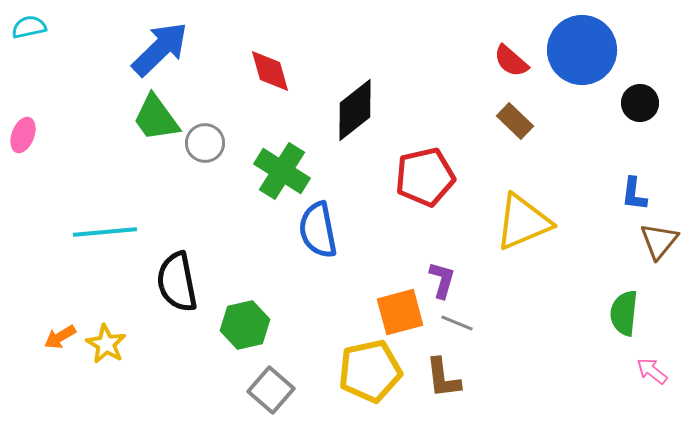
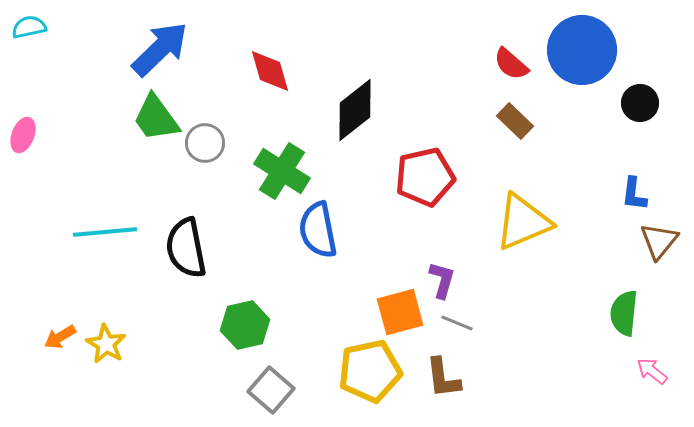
red semicircle: moved 3 px down
black semicircle: moved 9 px right, 34 px up
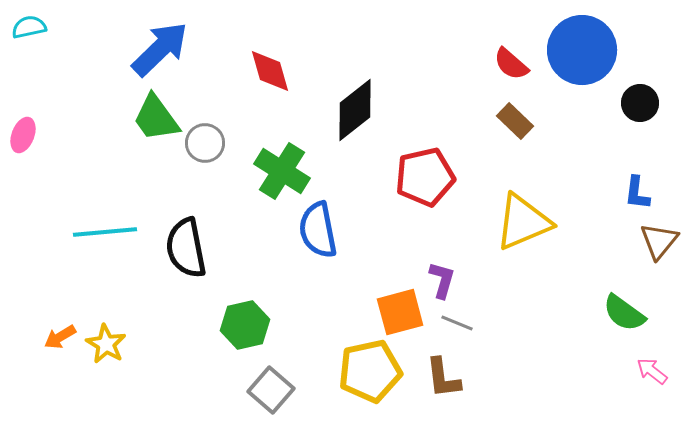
blue L-shape: moved 3 px right, 1 px up
green semicircle: rotated 60 degrees counterclockwise
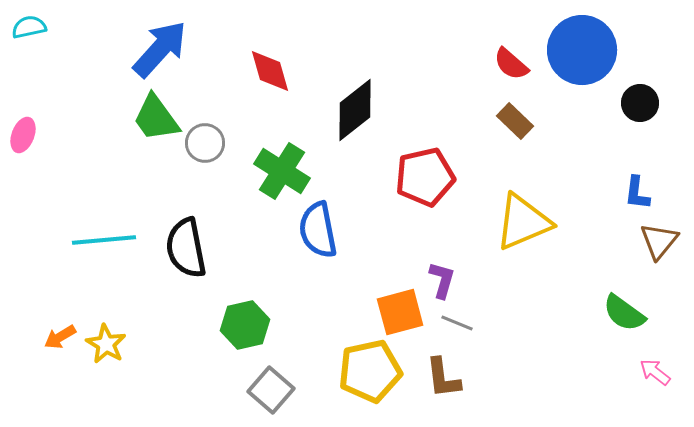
blue arrow: rotated 4 degrees counterclockwise
cyan line: moved 1 px left, 8 px down
pink arrow: moved 3 px right, 1 px down
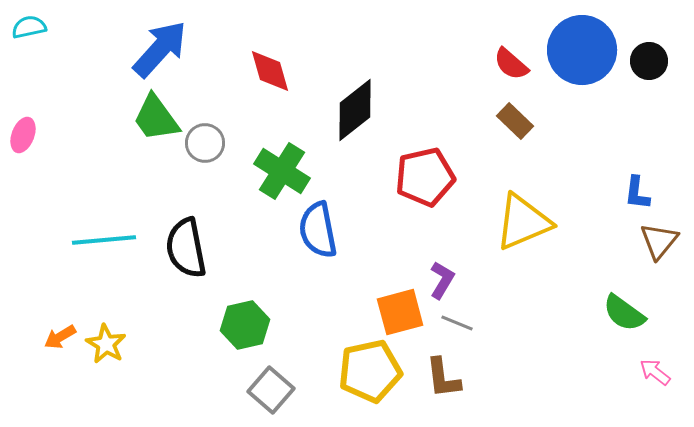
black circle: moved 9 px right, 42 px up
purple L-shape: rotated 15 degrees clockwise
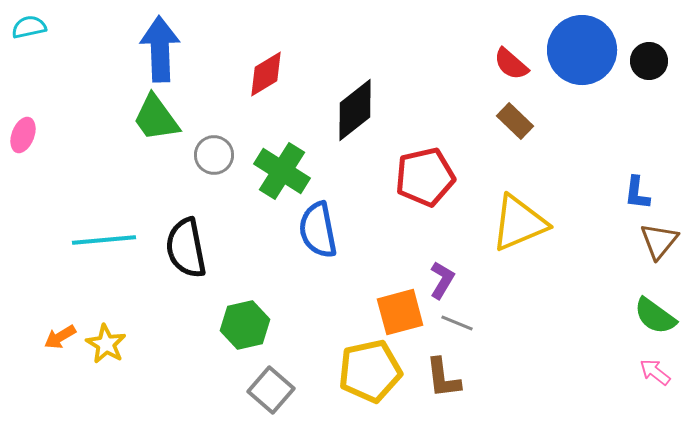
blue arrow: rotated 44 degrees counterclockwise
red diamond: moved 4 px left, 3 px down; rotated 75 degrees clockwise
gray circle: moved 9 px right, 12 px down
yellow triangle: moved 4 px left, 1 px down
green semicircle: moved 31 px right, 3 px down
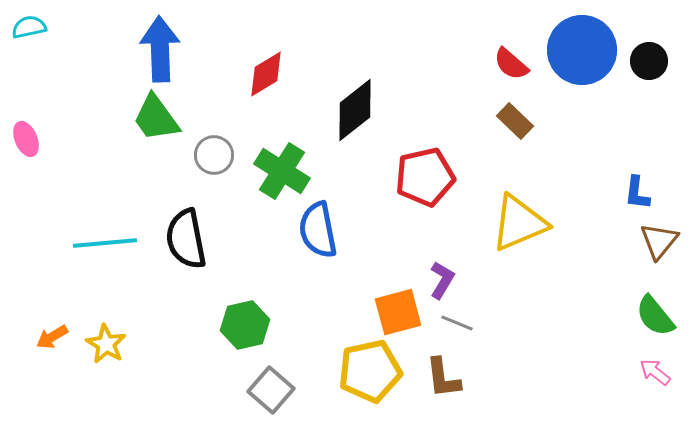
pink ellipse: moved 3 px right, 4 px down; rotated 44 degrees counterclockwise
cyan line: moved 1 px right, 3 px down
black semicircle: moved 9 px up
orange square: moved 2 px left
green semicircle: rotated 15 degrees clockwise
orange arrow: moved 8 px left
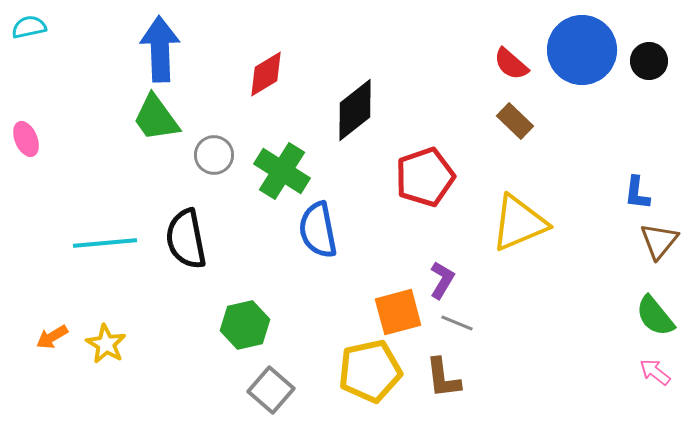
red pentagon: rotated 6 degrees counterclockwise
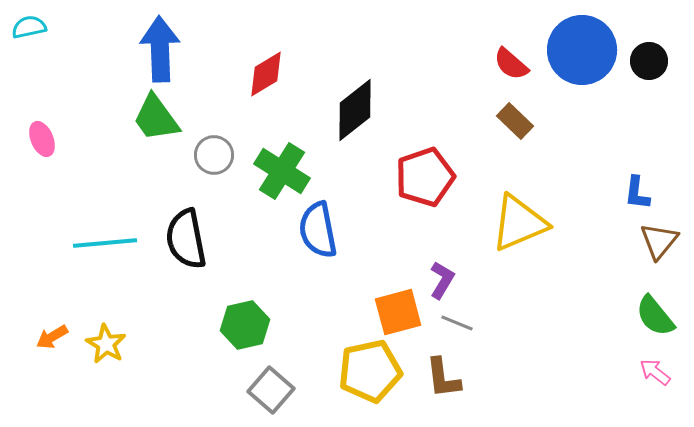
pink ellipse: moved 16 px right
